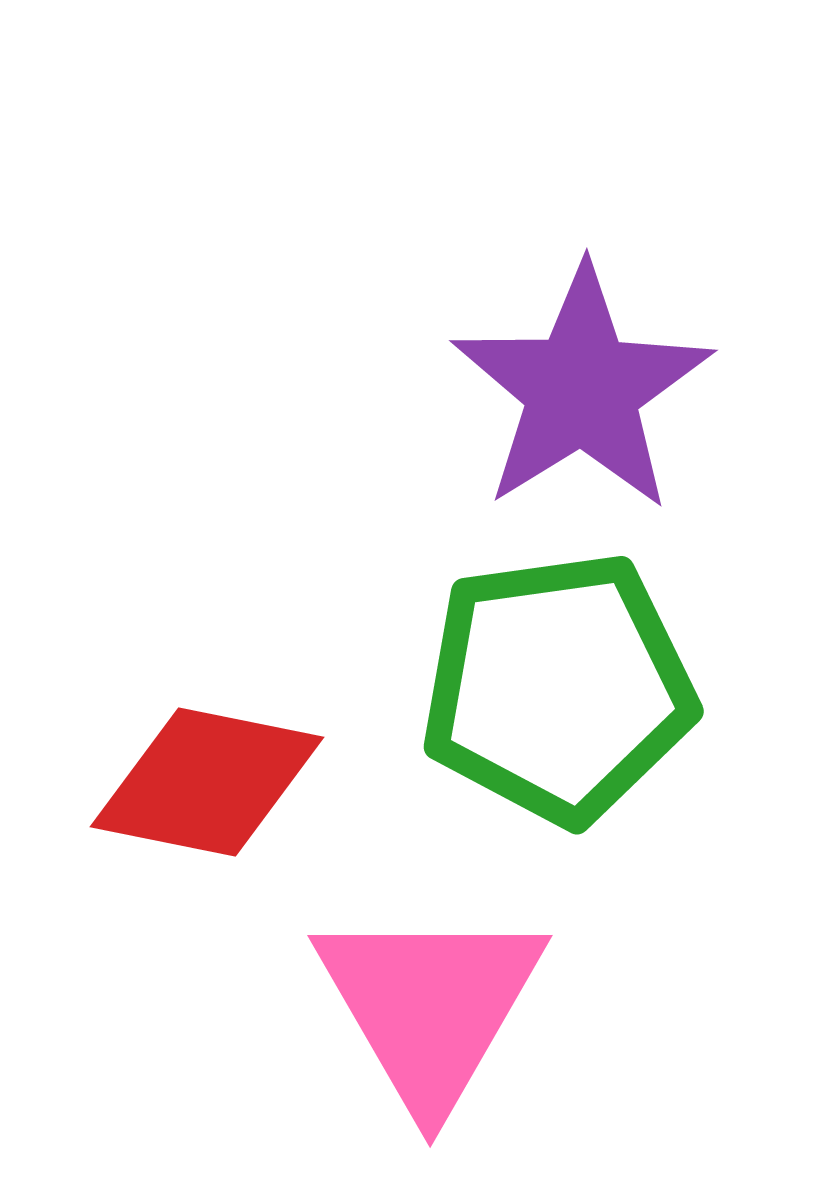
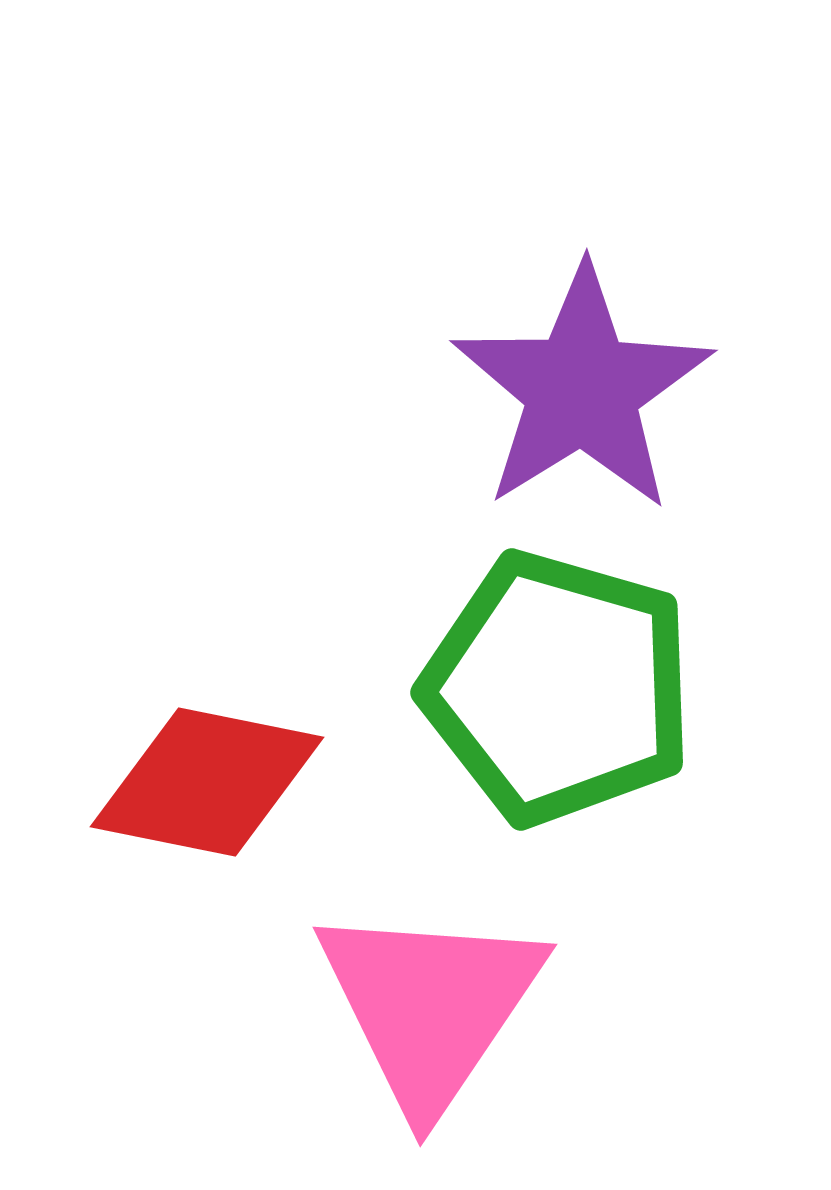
green pentagon: rotated 24 degrees clockwise
pink triangle: rotated 4 degrees clockwise
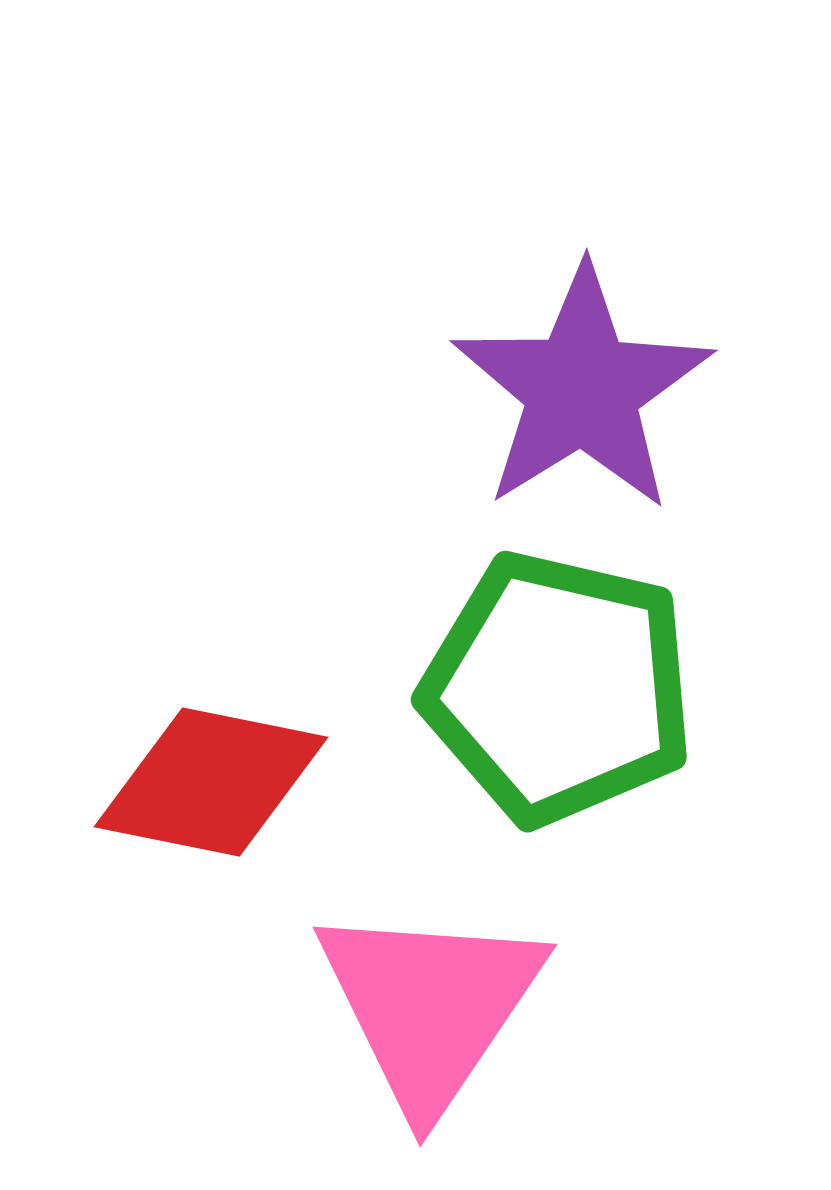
green pentagon: rotated 3 degrees counterclockwise
red diamond: moved 4 px right
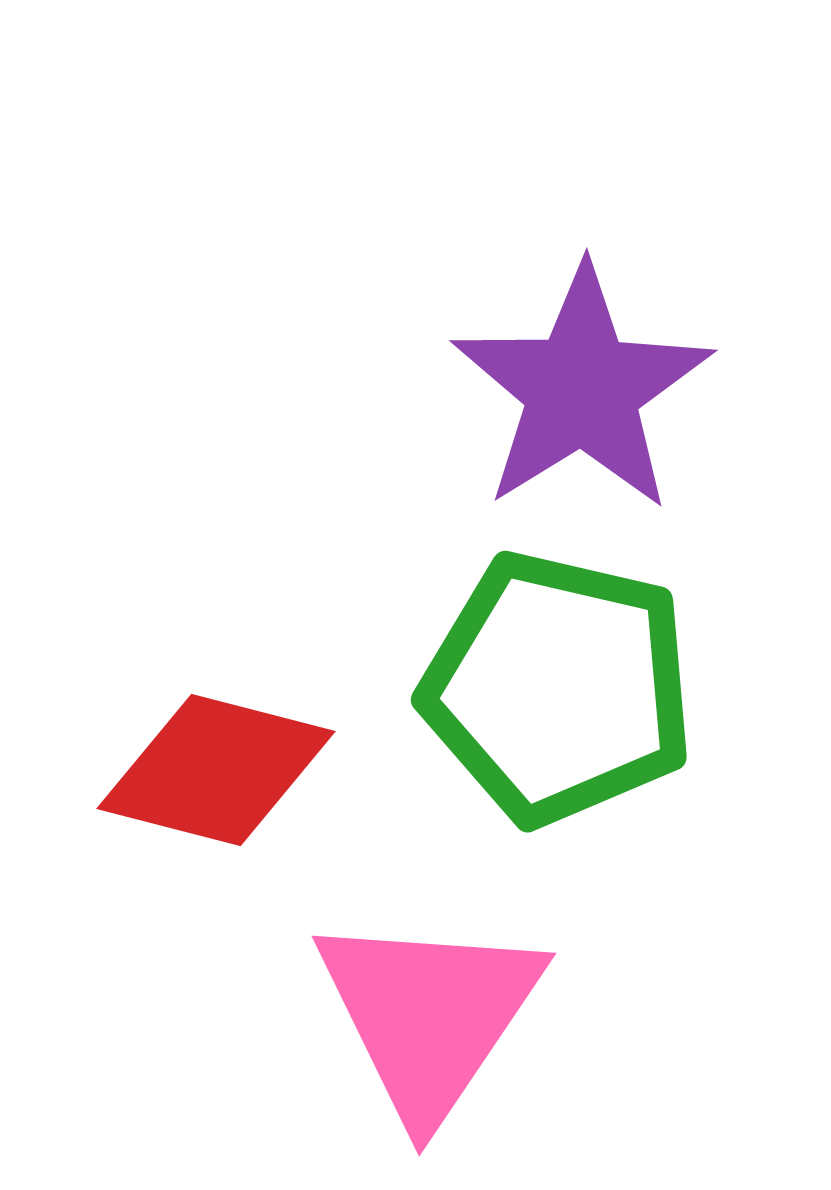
red diamond: moved 5 px right, 12 px up; rotated 3 degrees clockwise
pink triangle: moved 1 px left, 9 px down
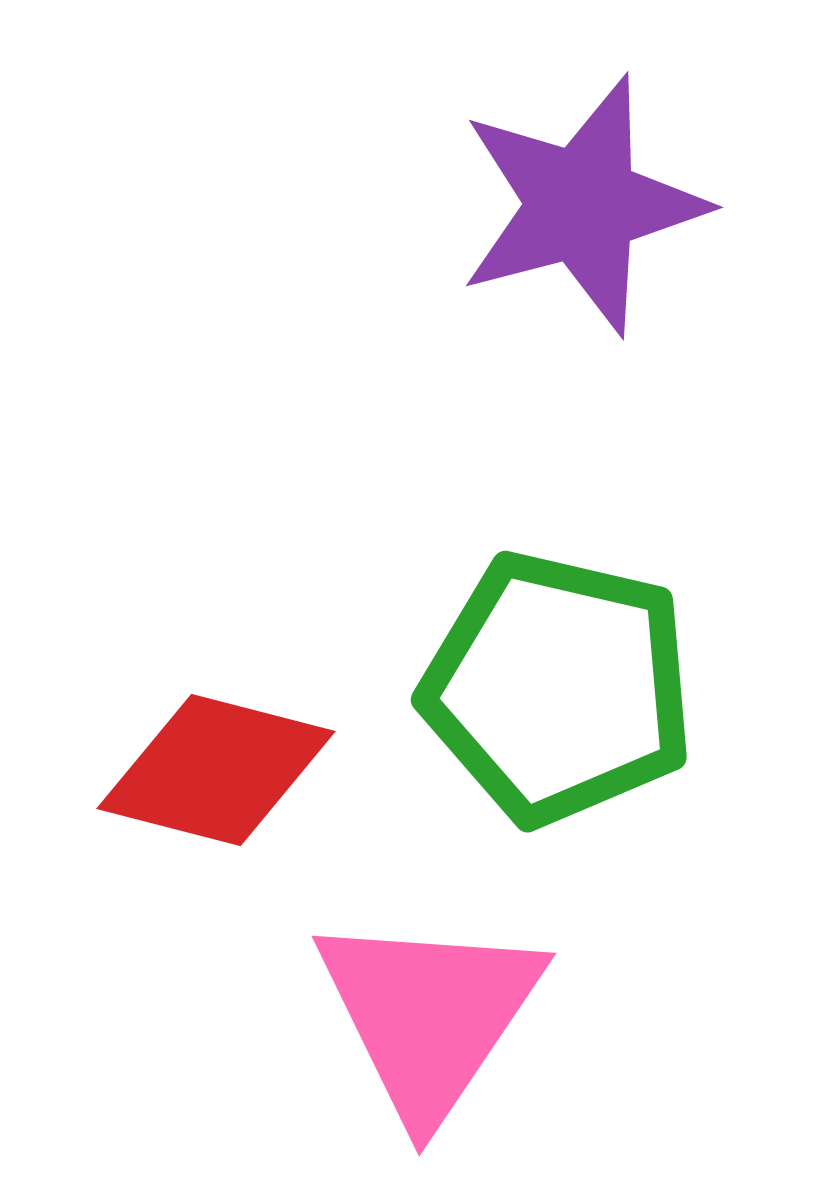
purple star: moved 184 px up; rotated 17 degrees clockwise
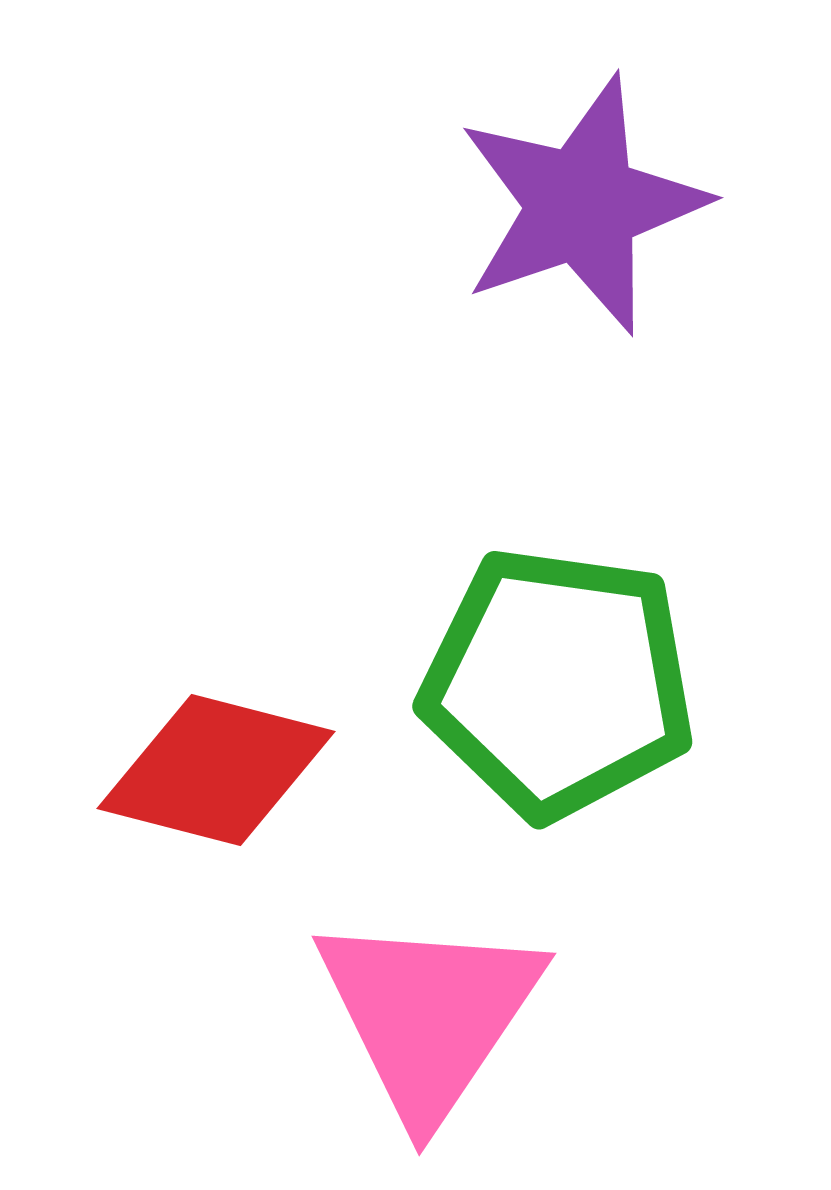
purple star: rotated 4 degrees counterclockwise
green pentagon: moved 5 px up; rotated 5 degrees counterclockwise
